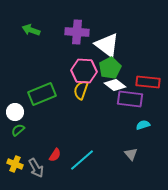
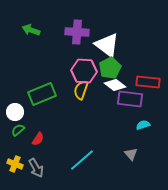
red semicircle: moved 17 px left, 16 px up
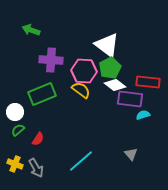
purple cross: moved 26 px left, 28 px down
yellow semicircle: rotated 108 degrees clockwise
cyan semicircle: moved 10 px up
cyan line: moved 1 px left, 1 px down
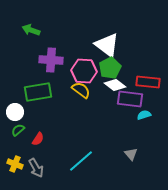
green rectangle: moved 4 px left, 2 px up; rotated 12 degrees clockwise
cyan semicircle: moved 1 px right
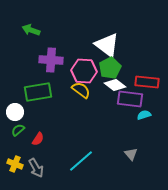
red rectangle: moved 1 px left
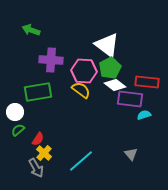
yellow cross: moved 29 px right, 11 px up; rotated 21 degrees clockwise
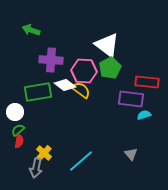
white diamond: moved 50 px left
purple rectangle: moved 1 px right
red semicircle: moved 19 px left, 2 px down; rotated 24 degrees counterclockwise
gray arrow: rotated 42 degrees clockwise
